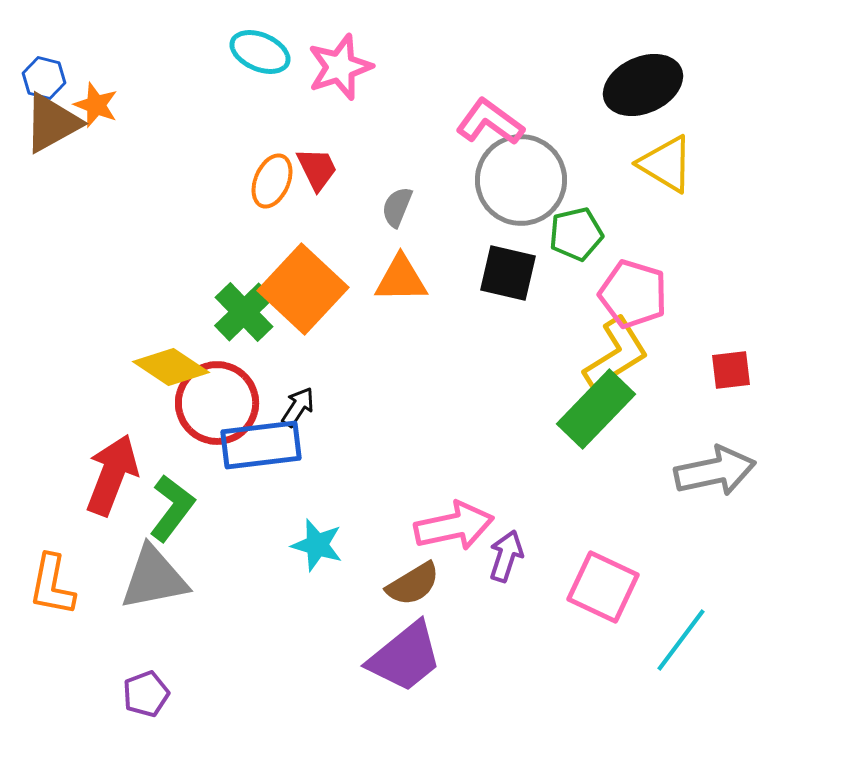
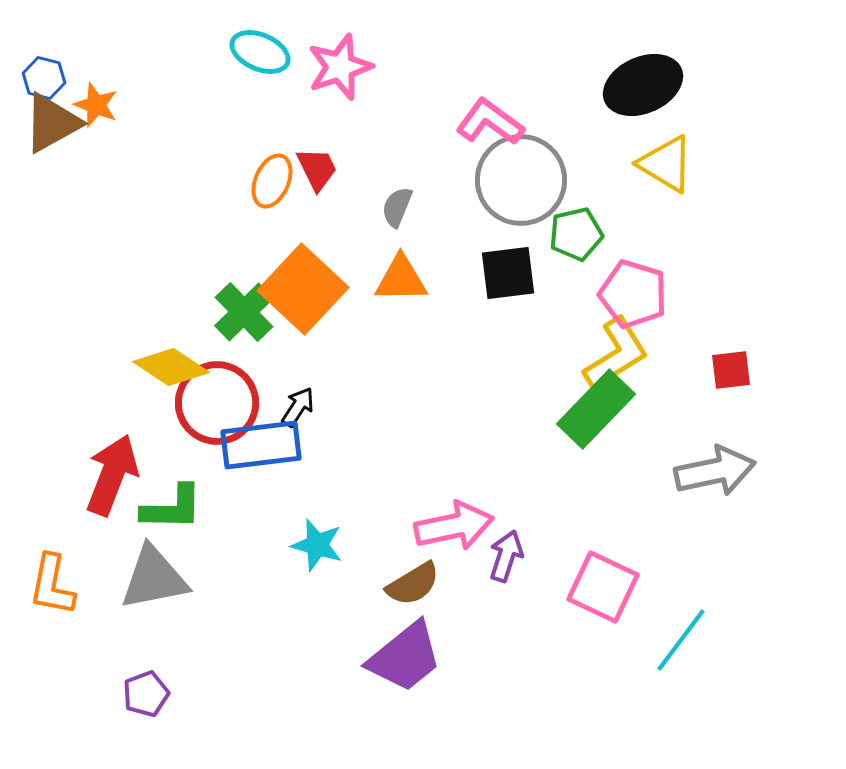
black square: rotated 20 degrees counterclockwise
green L-shape: rotated 54 degrees clockwise
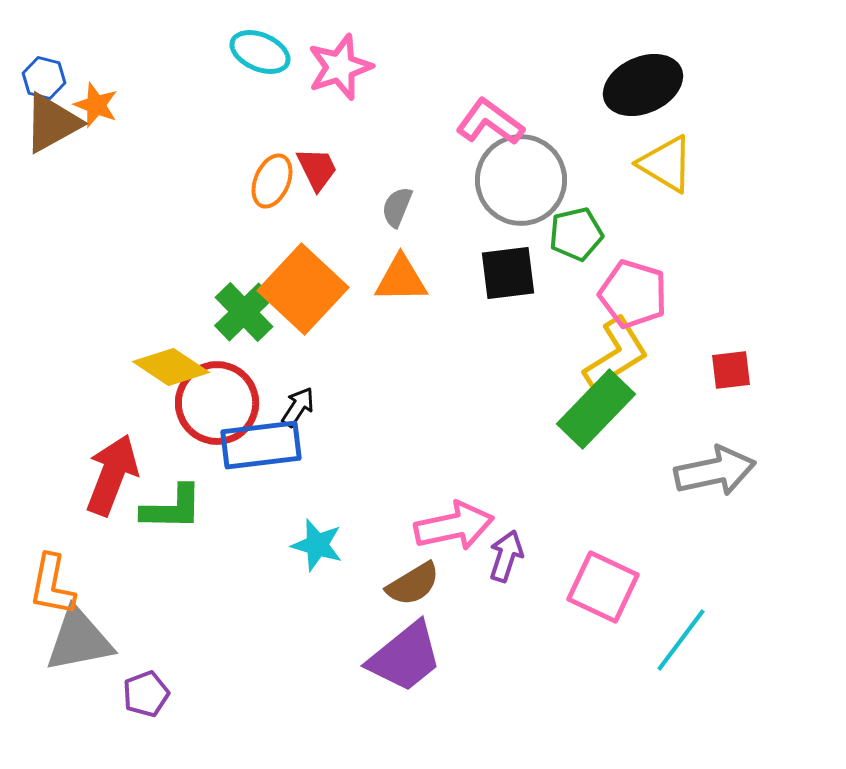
gray triangle: moved 75 px left, 62 px down
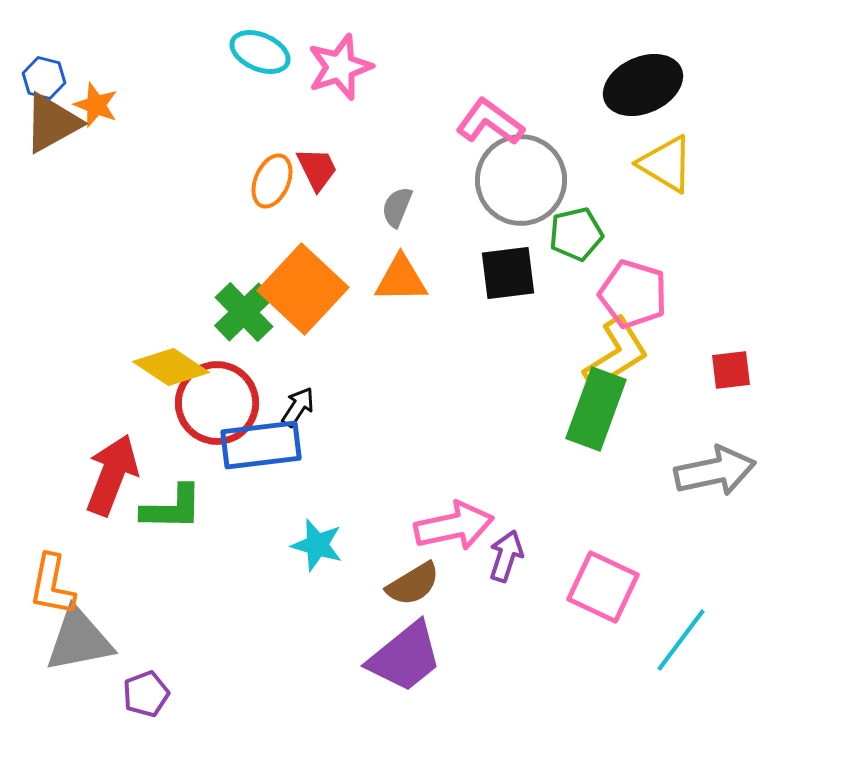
green rectangle: rotated 24 degrees counterclockwise
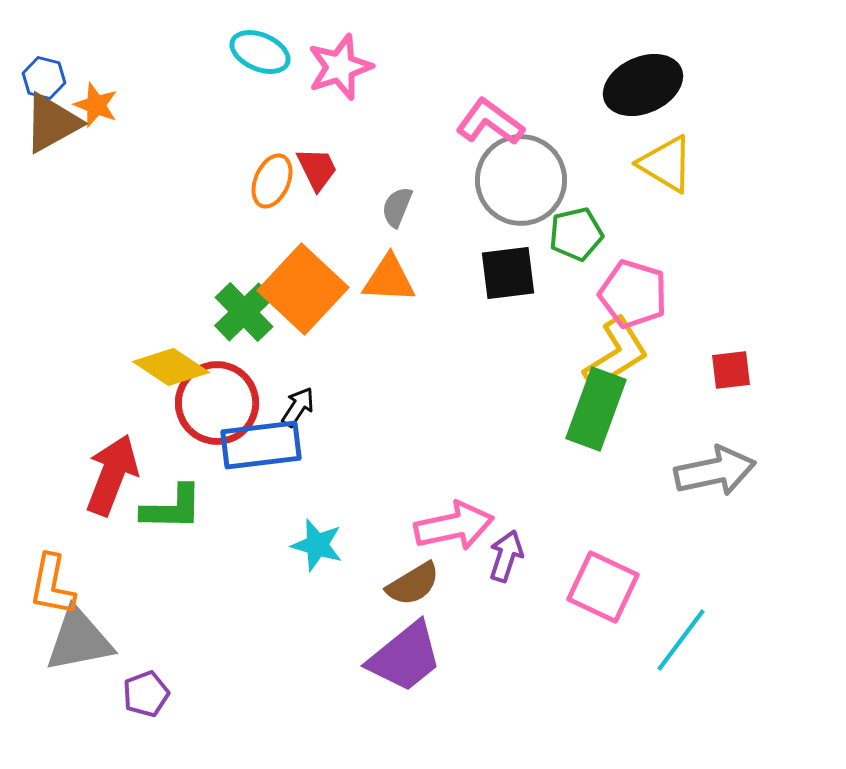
orange triangle: moved 12 px left; rotated 4 degrees clockwise
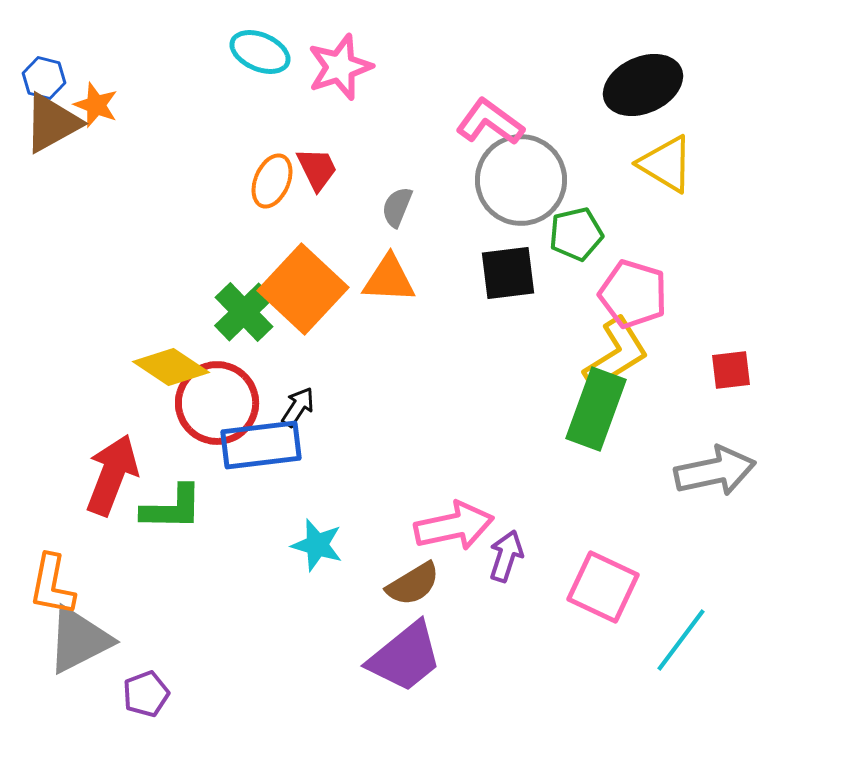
gray triangle: rotated 16 degrees counterclockwise
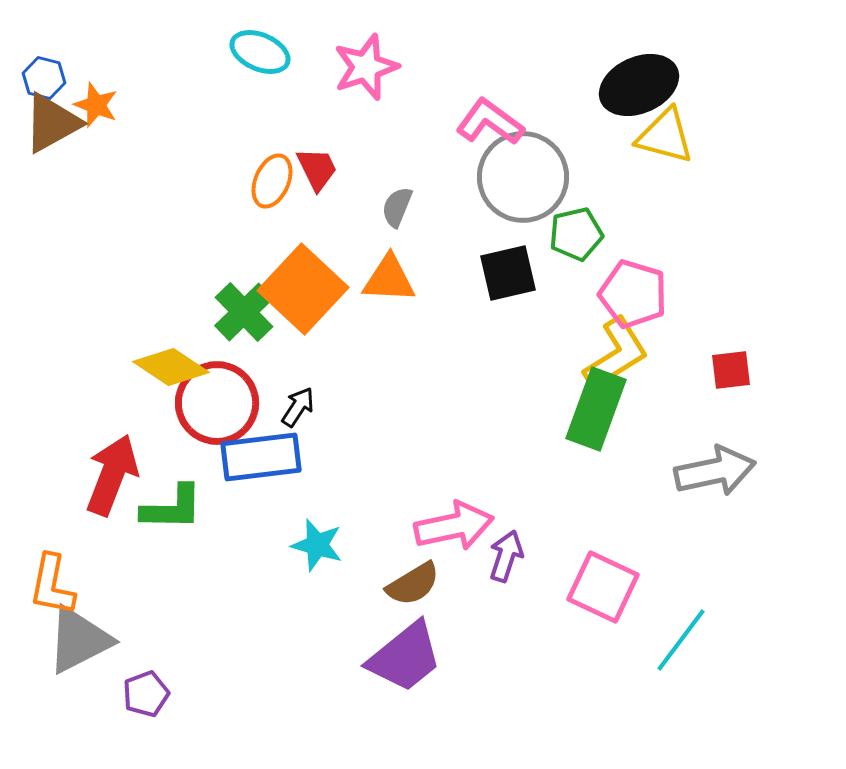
pink star: moved 26 px right
black ellipse: moved 4 px left
yellow triangle: moved 1 px left, 28 px up; rotated 16 degrees counterclockwise
gray circle: moved 2 px right, 3 px up
black square: rotated 6 degrees counterclockwise
blue rectangle: moved 12 px down
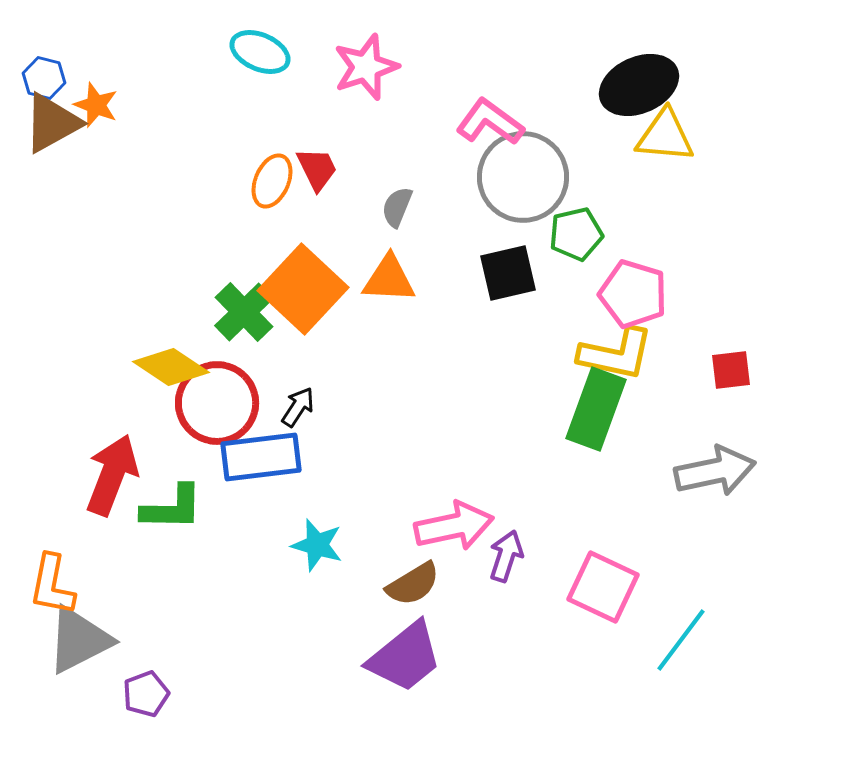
yellow triangle: rotated 10 degrees counterclockwise
yellow L-shape: rotated 44 degrees clockwise
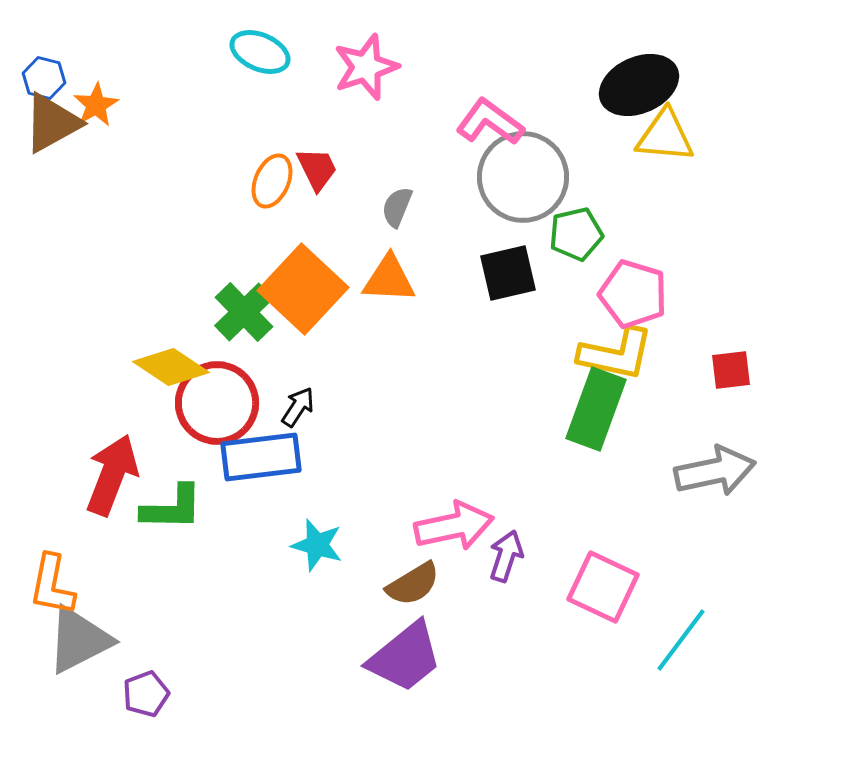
orange star: rotated 21 degrees clockwise
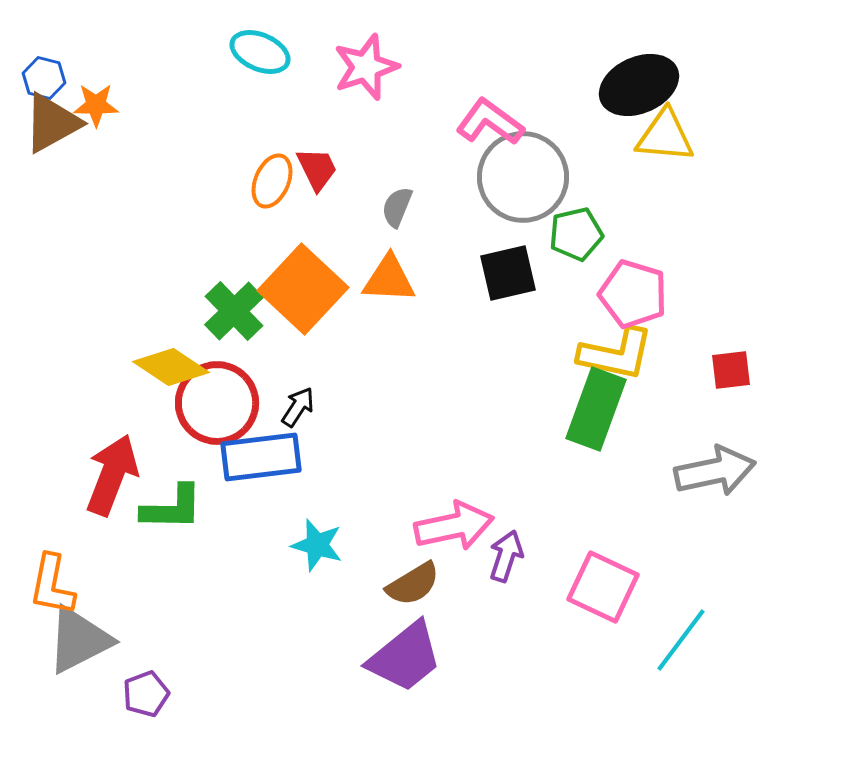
orange star: rotated 30 degrees clockwise
green cross: moved 10 px left, 1 px up
